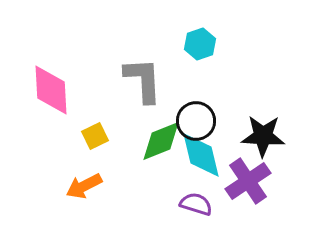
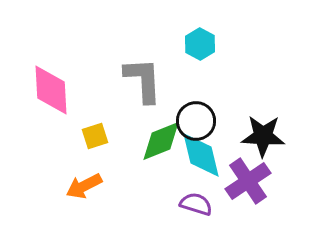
cyan hexagon: rotated 12 degrees counterclockwise
yellow square: rotated 8 degrees clockwise
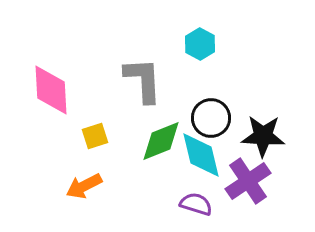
black circle: moved 15 px right, 3 px up
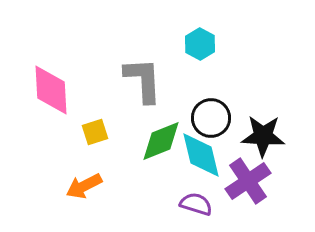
yellow square: moved 4 px up
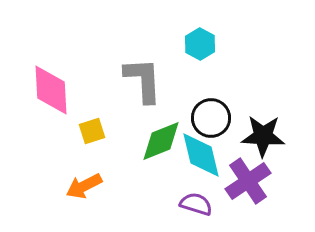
yellow square: moved 3 px left, 1 px up
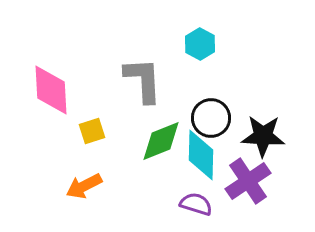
cyan diamond: rotated 15 degrees clockwise
